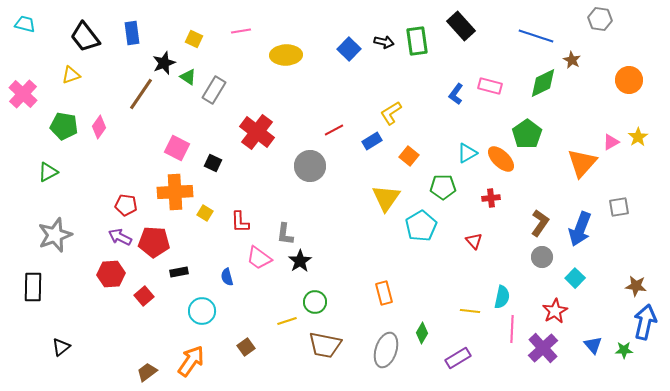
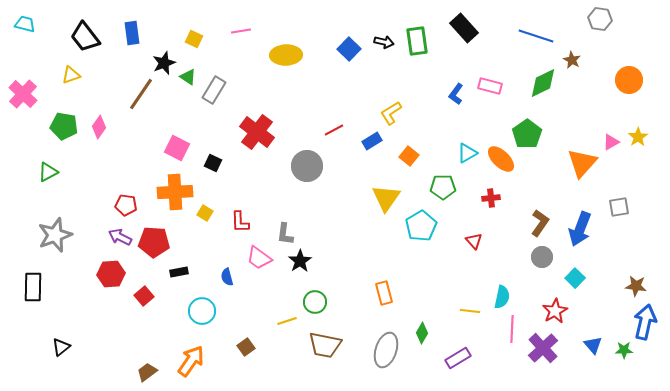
black rectangle at (461, 26): moved 3 px right, 2 px down
gray circle at (310, 166): moved 3 px left
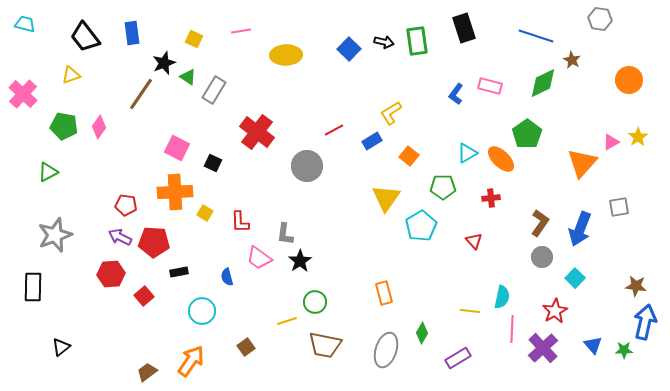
black rectangle at (464, 28): rotated 24 degrees clockwise
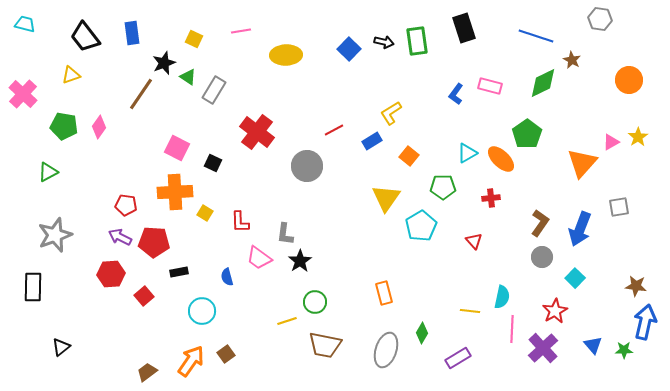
brown square at (246, 347): moved 20 px left, 7 px down
